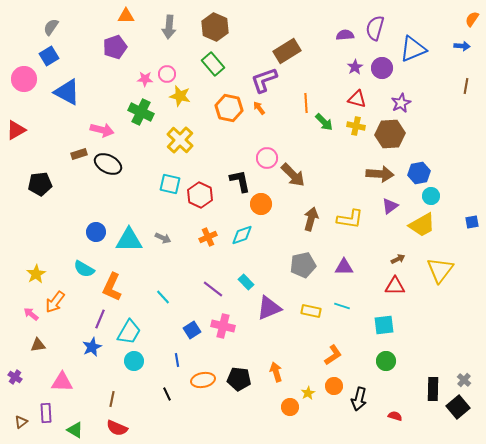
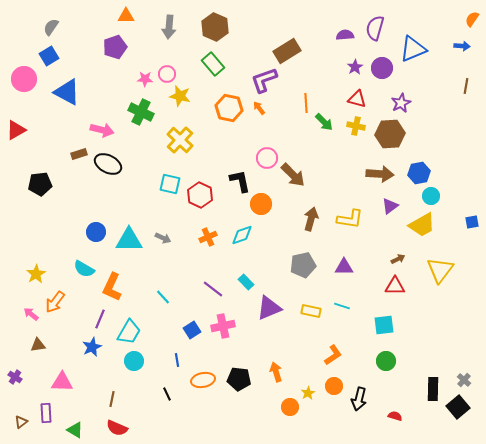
pink cross at (223, 326): rotated 25 degrees counterclockwise
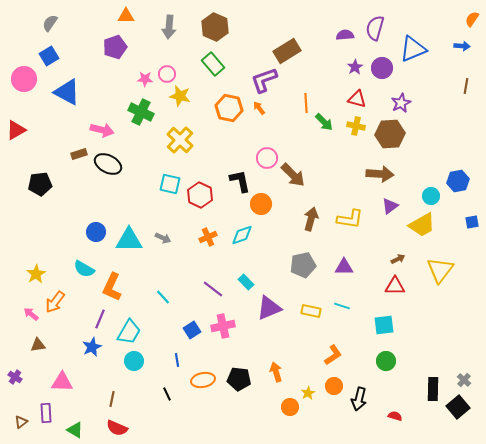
gray semicircle at (51, 27): moved 1 px left, 4 px up
blue hexagon at (419, 173): moved 39 px right, 8 px down
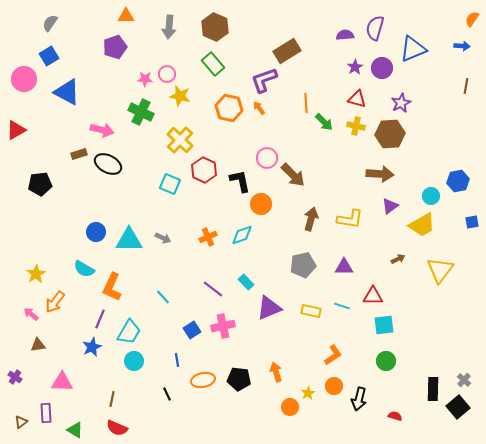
cyan square at (170, 184): rotated 10 degrees clockwise
red hexagon at (200, 195): moved 4 px right, 25 px up
red triangle at (395, 286): moved 22 px left, 10 px down
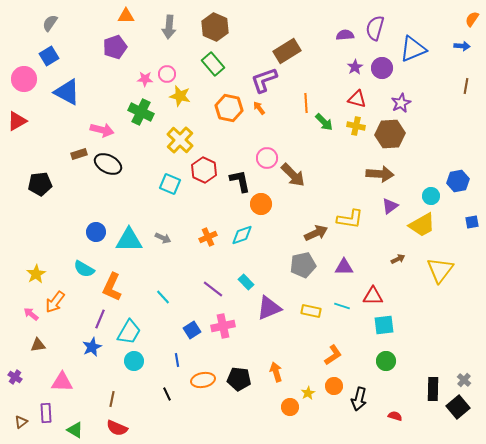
red triangle at (16, 130): moved 1 px right, 9 px up
brown arrow at (311, 219): moved 5 px right, 14 px down; rotated 50 degrees clockwise
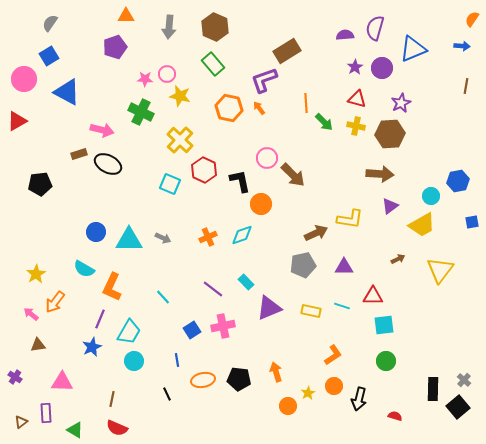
orange circle at (290, 407): moved 2 px left, 1 px up
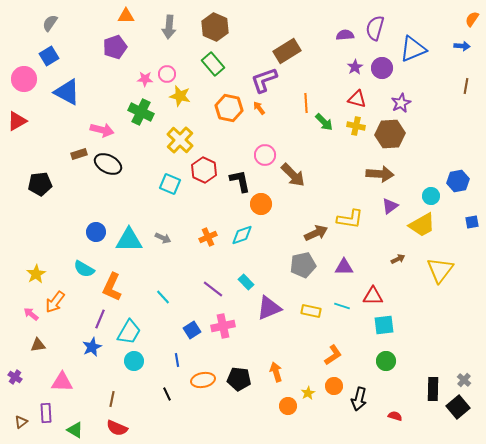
pink circle at (267, 158): moved 2 px left, 3 px up
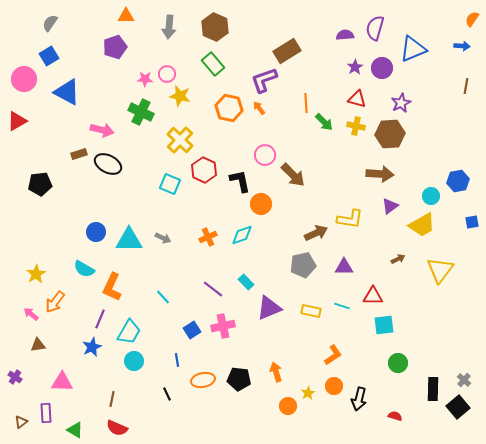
green circle at (386, 361): moved 12 px right, 2 px down
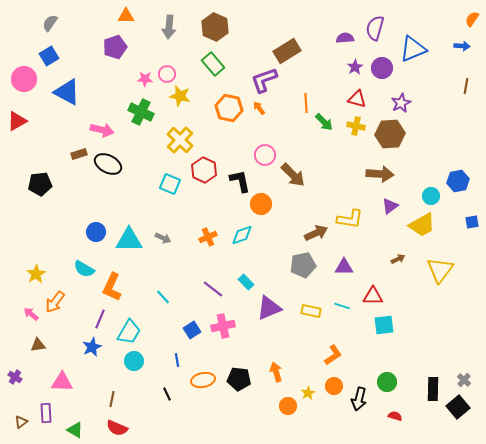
purple semicircle at (345, 35): moved 3 px down
green circle at (398, 363): moved 11 px left, 19 px down
